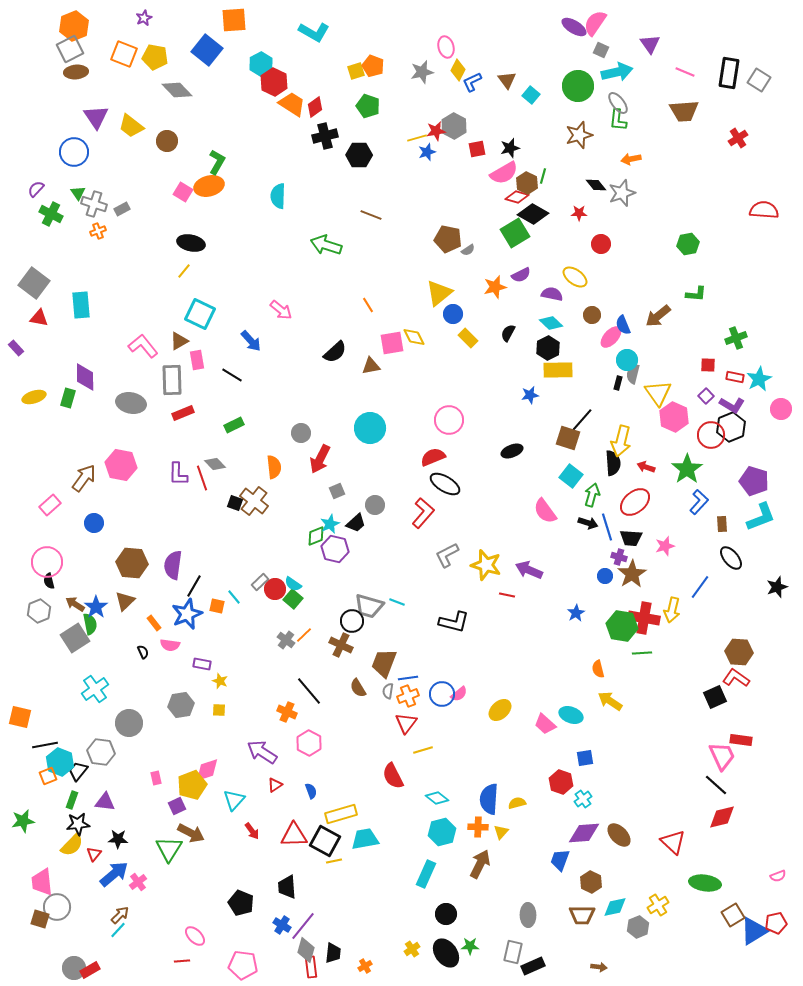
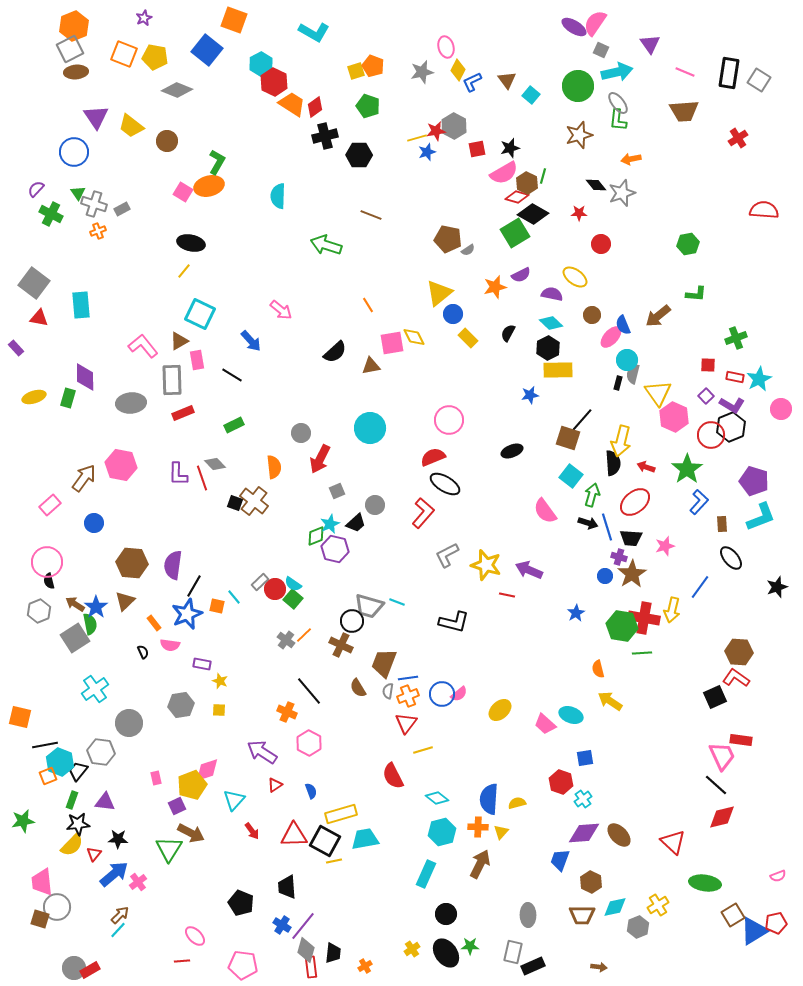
orange square at (234, 20): rotated 24 degrees clockwise
gray diamond at (177, 90): rotated 24 degrees counterclockwise
gray ellipse at (131, 403): rotated 16 degrees counterclockwise
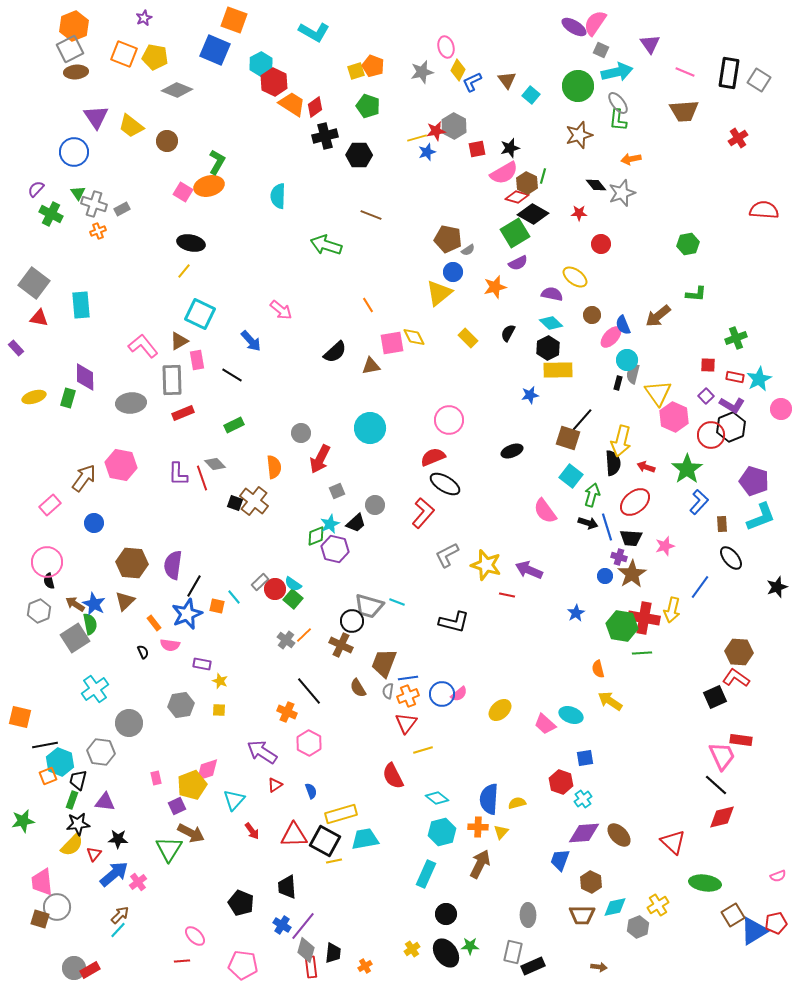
blue square at (207, 50): moved 8 px right; rotated 16 degrees counterclockwise
purple semicircle at (521, 275): moved 3 px left, 12 px up
blue circle at (453, 314): moved 42 px up
blue star at (96, 607): moved 2 px left, 3 px up; rotated 10 degrees counterclockwise
black trapezoid at (78, 771): moved 9 px down; rotated 25 degrees counterclockwise
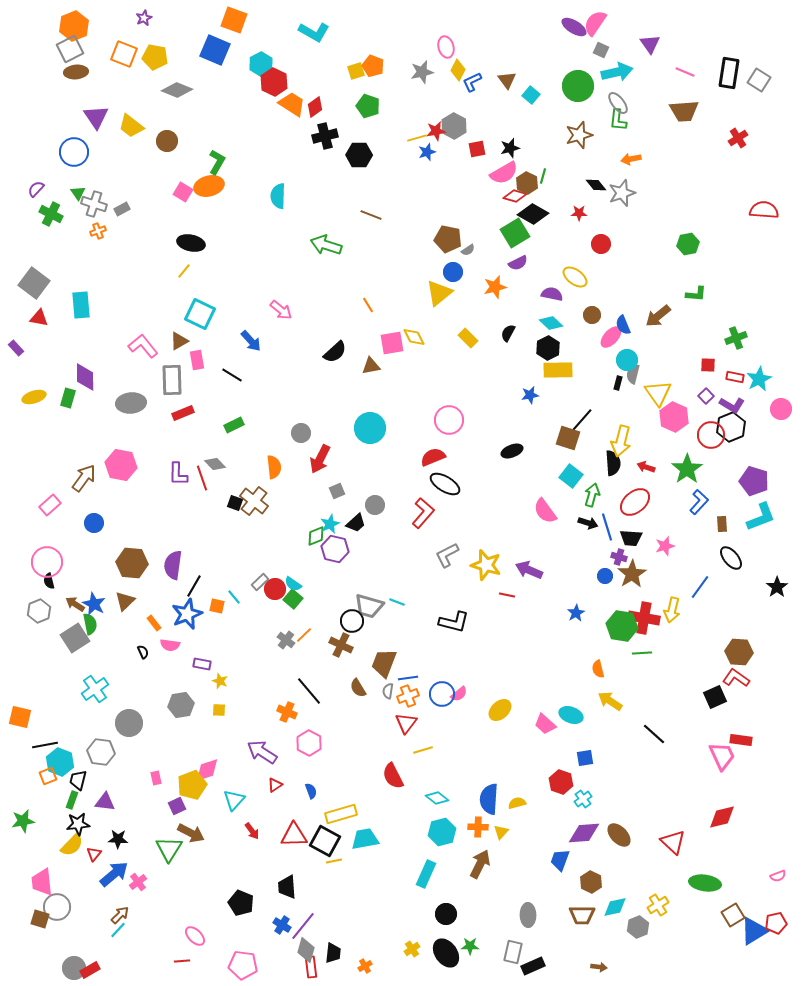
red diamond at (517, 197): moved 2 px left, 1 px up
black star at (777, 587): rotated 15 degrees counterclockwise
black line at (716, 785): moved 62 px left, 51 px up
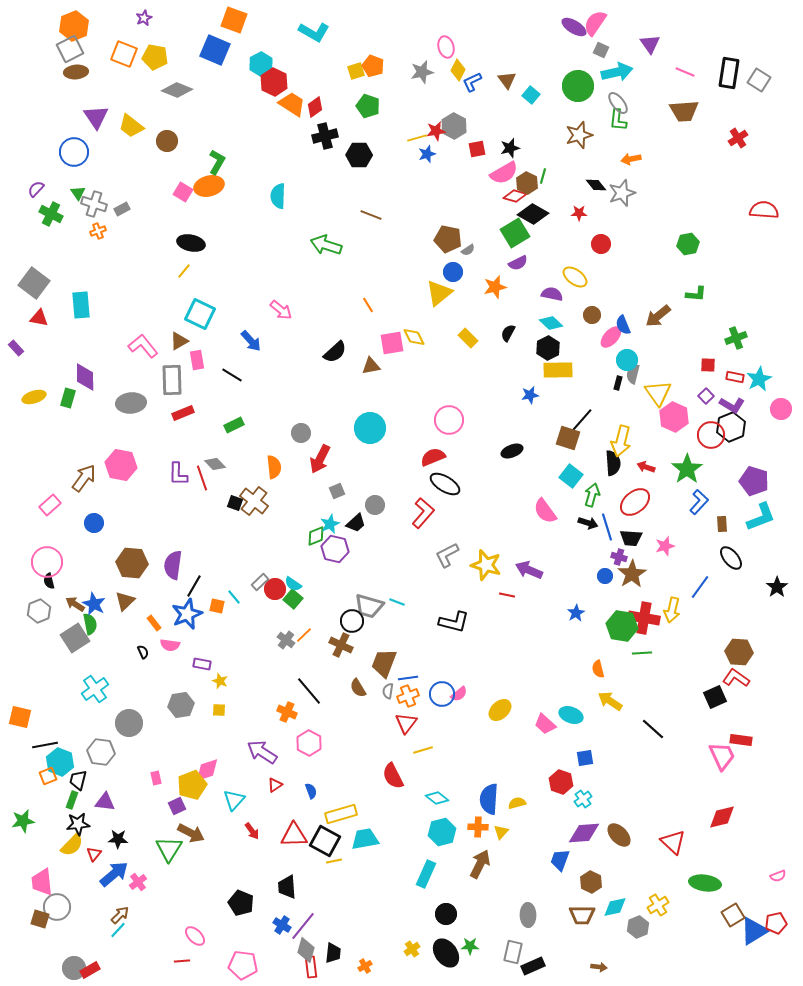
blue star at (427, 152): moved 2 px down
black line at (654, 734): moved 1 px left, 5 px up
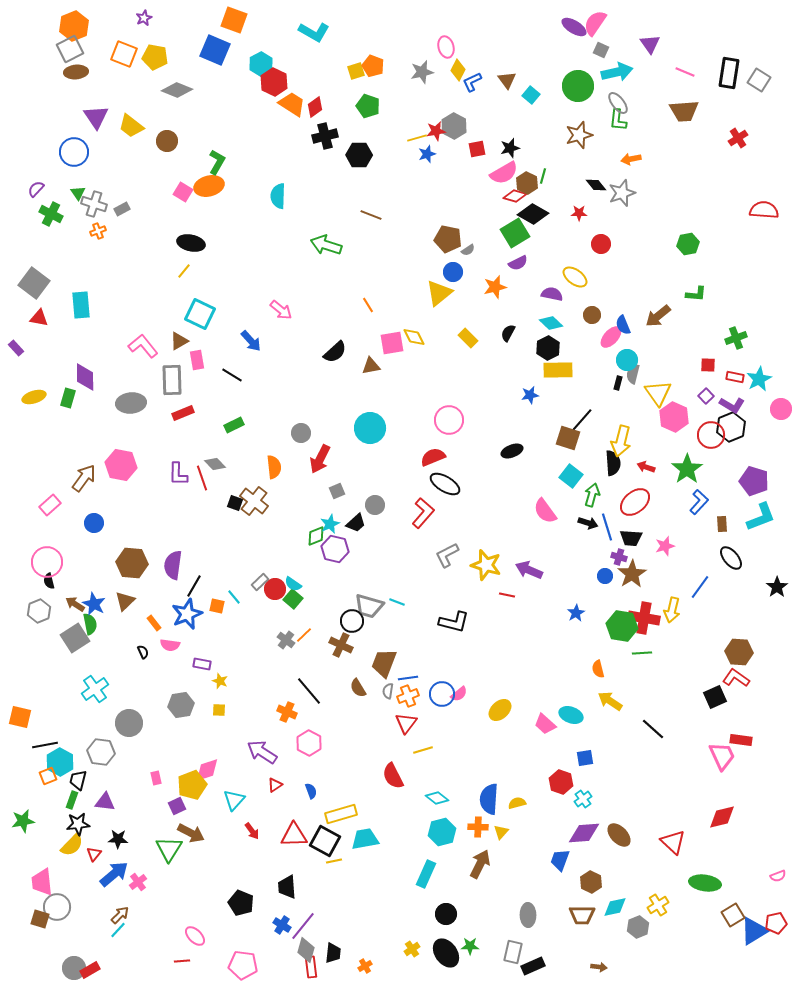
cyan hexagon at (60, 762): rotated 8 degrees clockwise
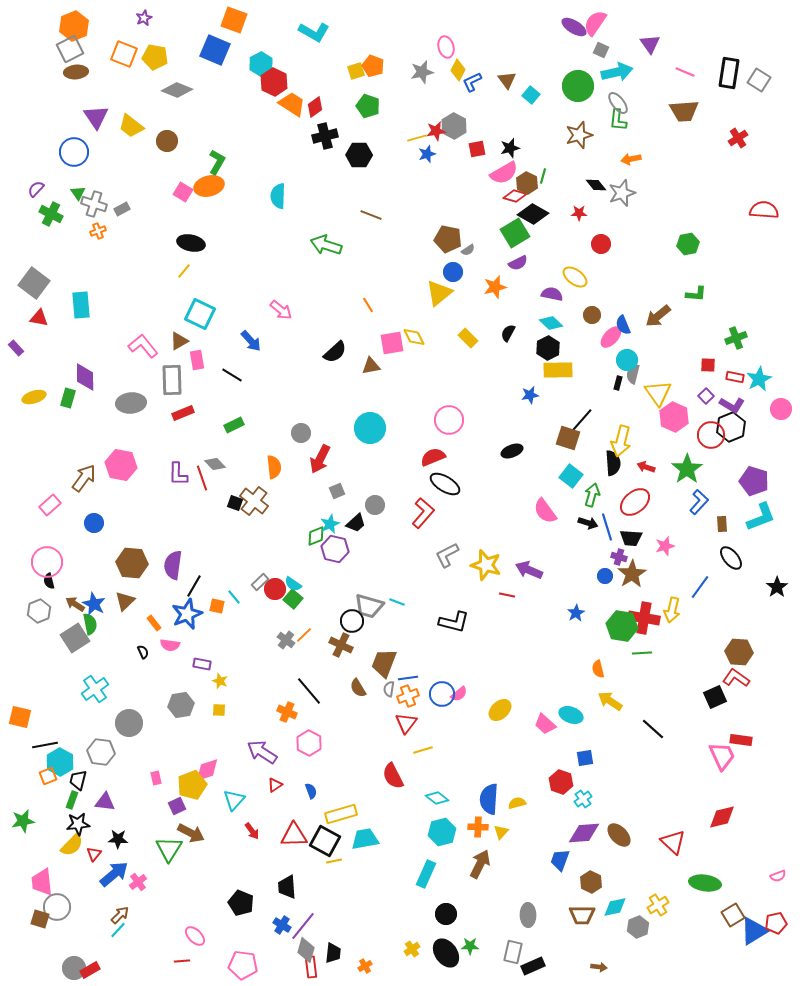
gray semicircle at (388, 691): moved 1 px right, 2 px up
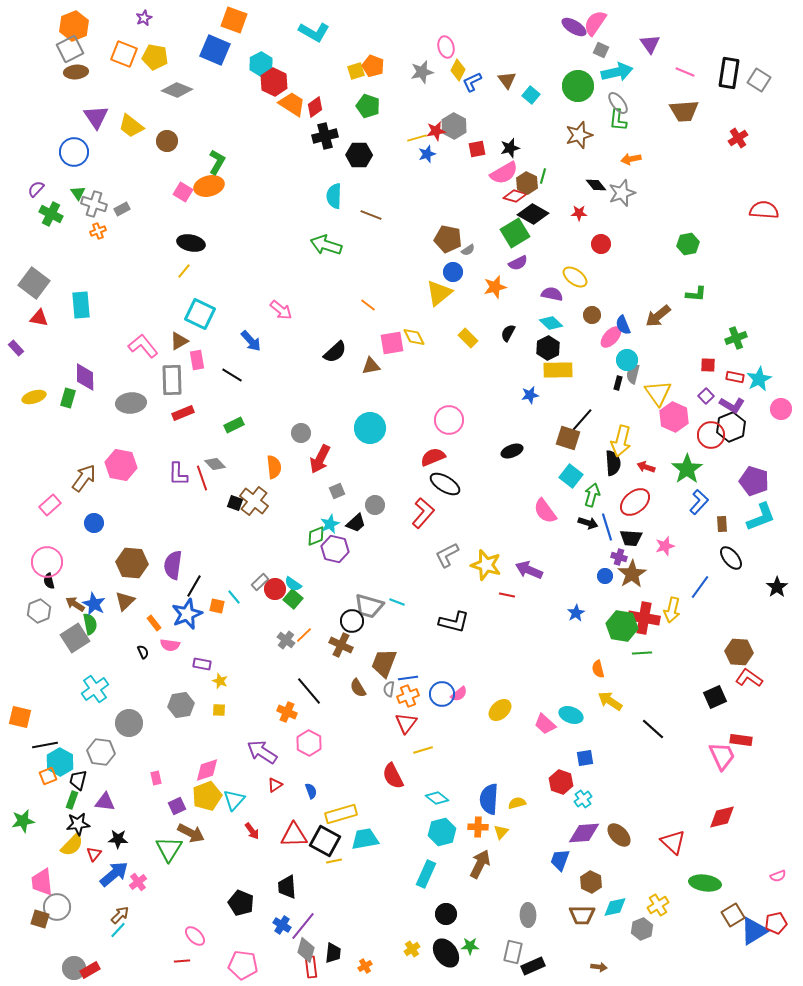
cyan semicircle at (278, 196): moved 56 px right
orange line at (368, 305): rotated 21 degrees counterclockwise
red L-shape at (736, 678): moved 13 px right
yellow pentagon at (192, 785): moved 15 px right, 11 px down
gray hexagon at (638, 927): moved 4 px right, 2 px down
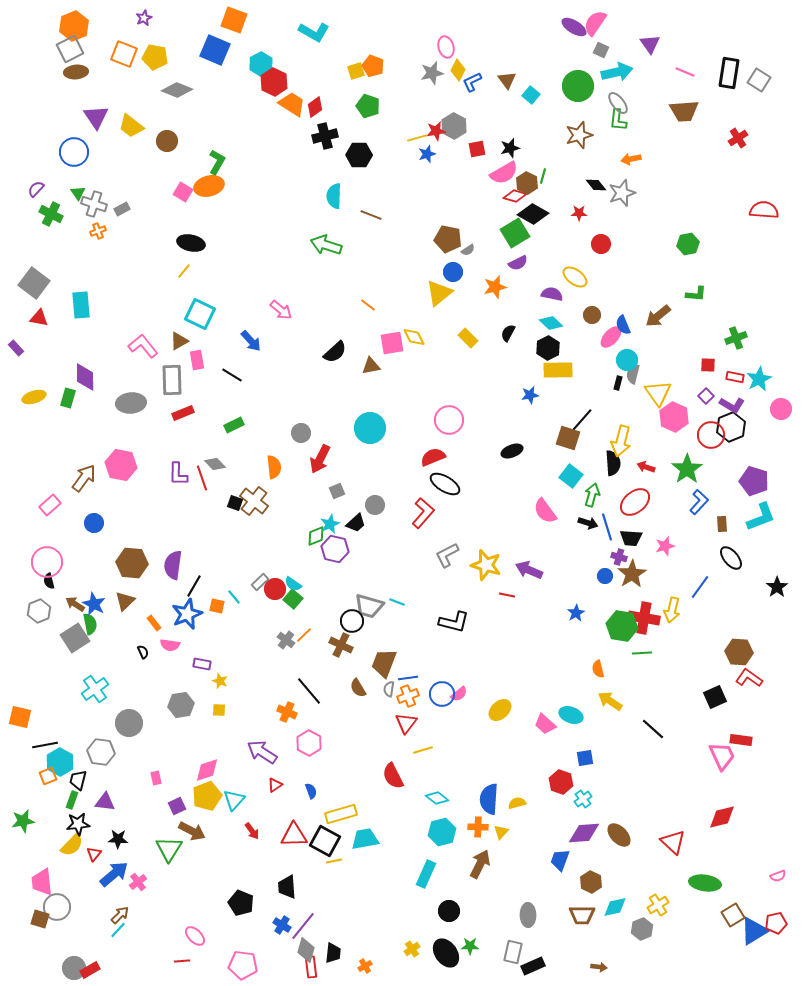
gray star at (422, 72): moved 10 px right, 1 px down
brown arrow at (191, 833): moved 1 px right, 2 px up
black circle at (446, 914): moved 3 px right, 3 px up
